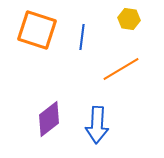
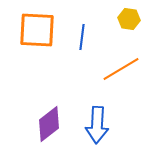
orange square: rotated 15 degrees counterclockwise
purple diamond: moved 5 px down
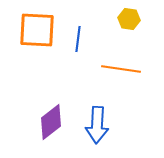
blue line: moved 4 px left, 2 px down
orange line: rotated 39 degrees clockwise
purple diamond: moved 2 px right, 2 px up
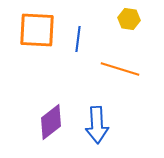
orange line: moved 1 px left; rotated 9 degrees clockwise
blue arrow: rotated 6 degrees counterclockwise
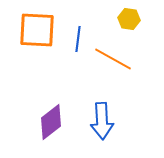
orange line: moved 7 px left, 10 px up; rotated 12 degrees clockwise
blue arrow: moved 5 px right, 4 px up
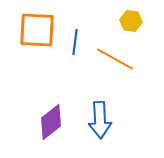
yellow hexagon: moved 2 px right, 2 px down
blue line: moved 3 px left, 3 px down
orange line: moved 2 px right
blue arrow: moved 2 px left, 1 px up
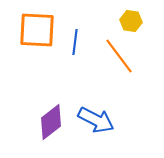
orange line: moved 4 px right, 3 px up; rotated 24 degrees clockwise
blue arrow: moved 4 px left; rotated 60 degrees counterclockwise
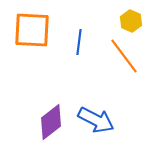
yellow hexagon: rotated 15 degrees clockwise
orange square: moved 5 px left
blue line: moved 4 px right
orange line: moved 5 px right
